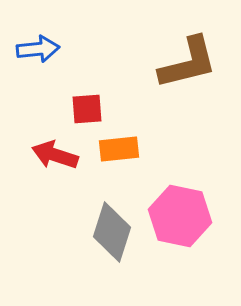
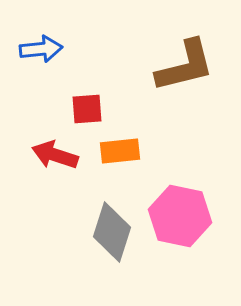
blue arrow: moved 3 px right
brown L-shape: moved 3 px left, 3 px down
orange rectangle: moved 1 px right, 2 px down
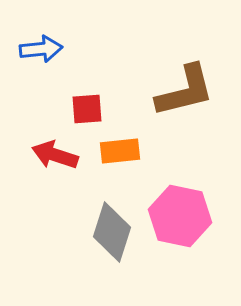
brown L-shape: moved 25 px down
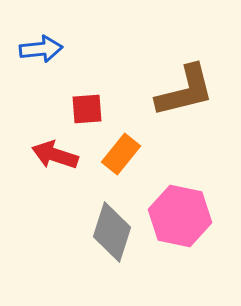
orange rectangle: moved 1 px right, 3 px down; rotated 45 degrees counterclockwise
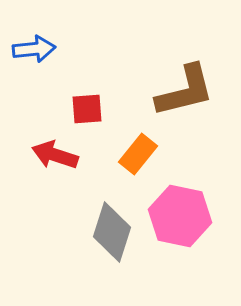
blue arrow: moved 7 px left
orange rectangle: moved 17 px right
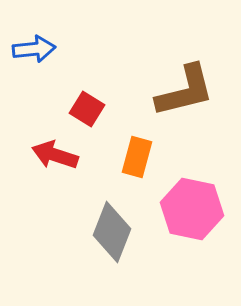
red square: rotated 36 degrees clockwise
orange rectangle: moved 1 px left, 3 px down; rotated 24 degrees counterclockwise
pink hexagon: moved 12 px right, 7 px up
gray diamond: rotated 4 degrees clockwise
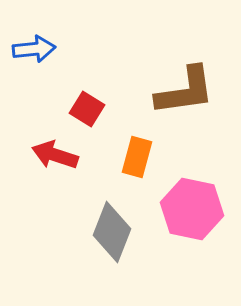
brown L-shape: rotated 6 degrees clockwise
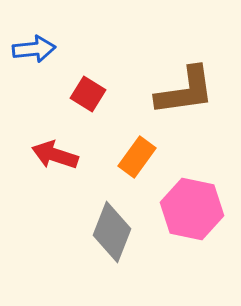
red square: moved 1 px right, 15 px up
orange rectangle: rotated 21 degrees clockwise
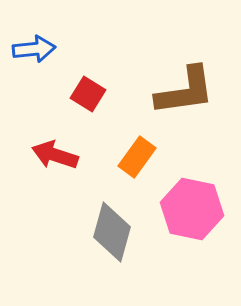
gray diamond: rotated 6 degrees counterclockwise
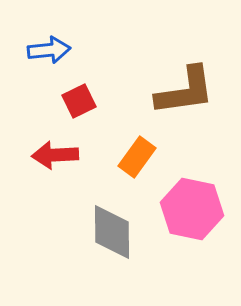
blue arrow: moved 15 px right, 1 px down
red square: moved 9 px left, 7 px down; rotated 32 degrees clockwise
red arrow: rotated 21 degrees counterclockwise
gray diamond: rotated 16 degrees counterclockwise
